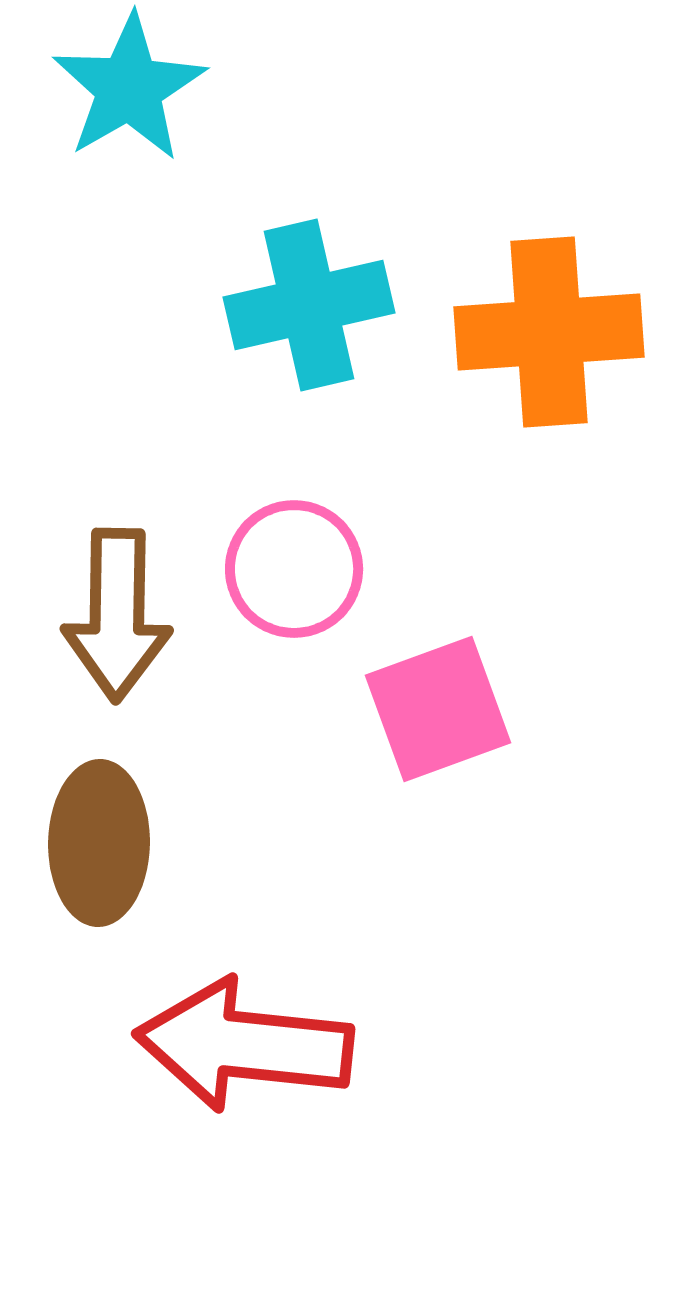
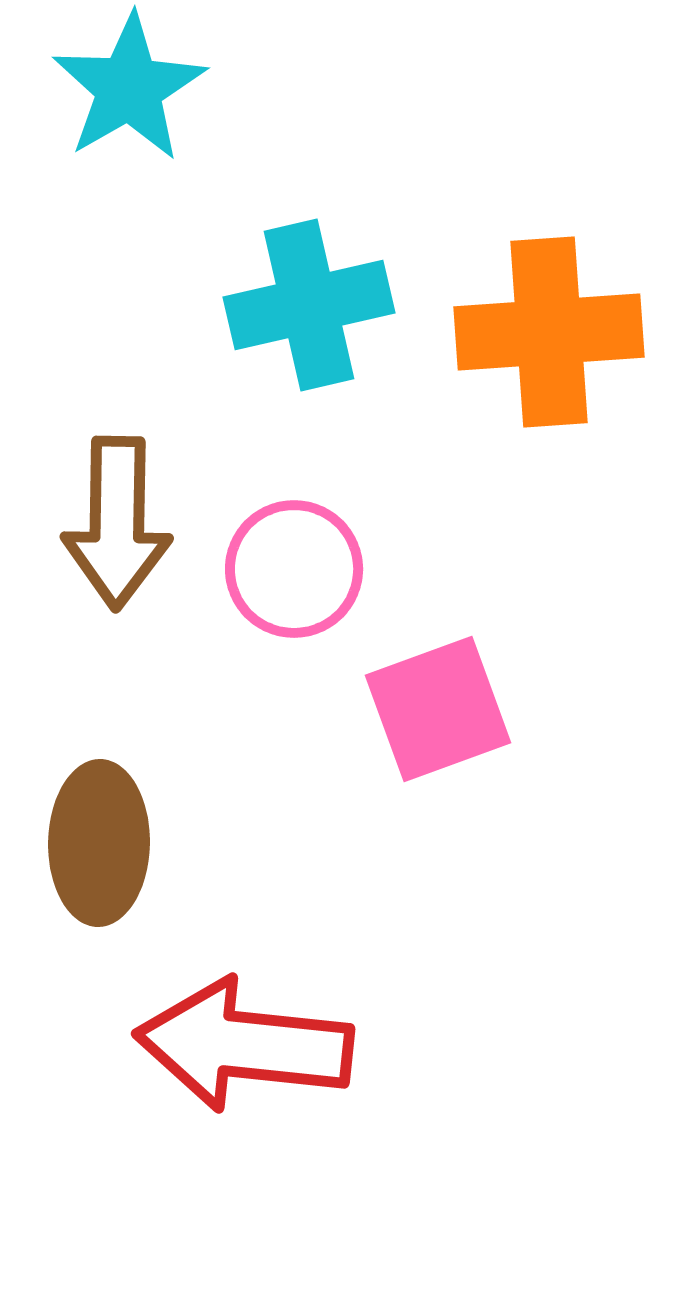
brown arrow: moved 92 px up
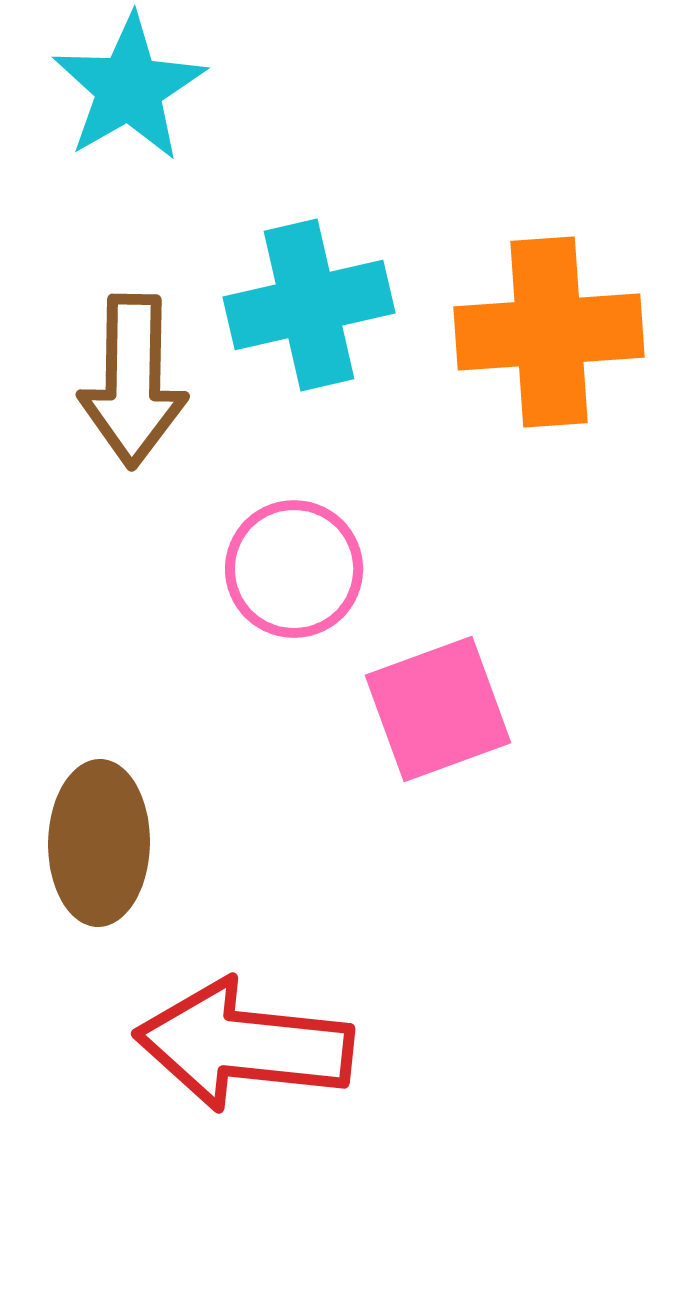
brown arrow: moved 16 px right, 142 px up
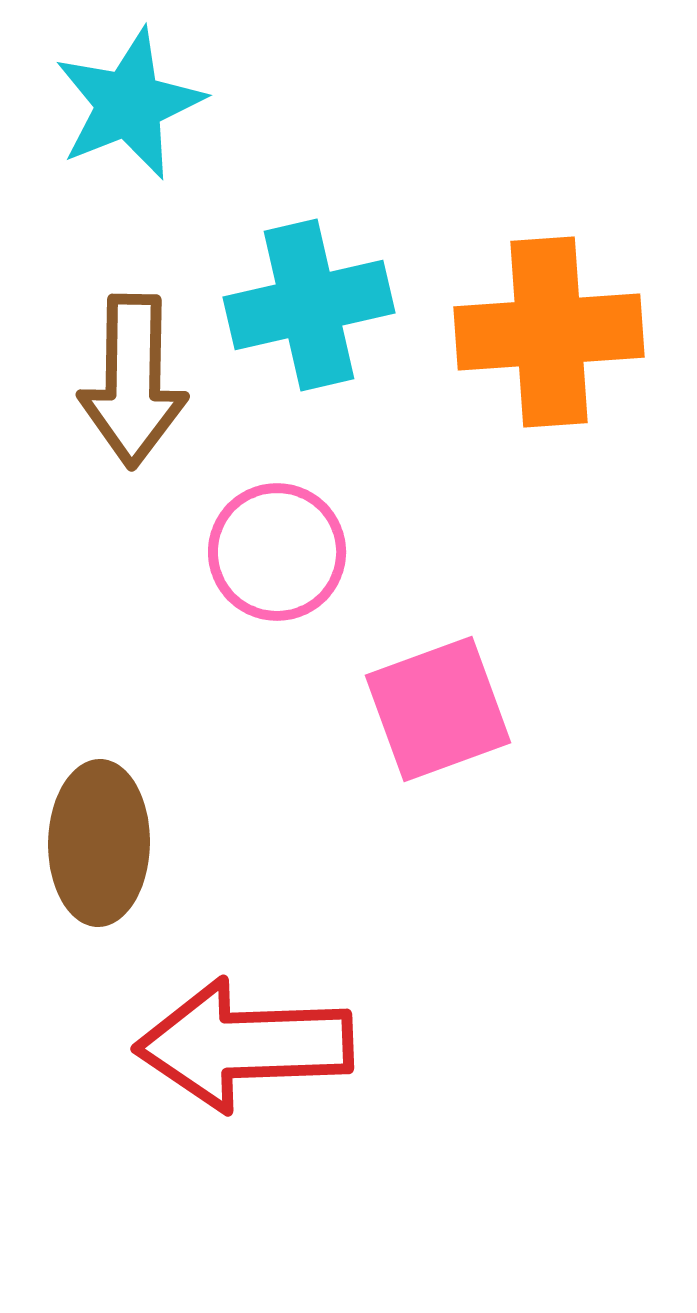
cyan star: moved 16 px down; rotated 8 degrees clockwise
pink circle: moved 17 px left, 17 px up
red arrow: rotated 8 degrees counterclockwise
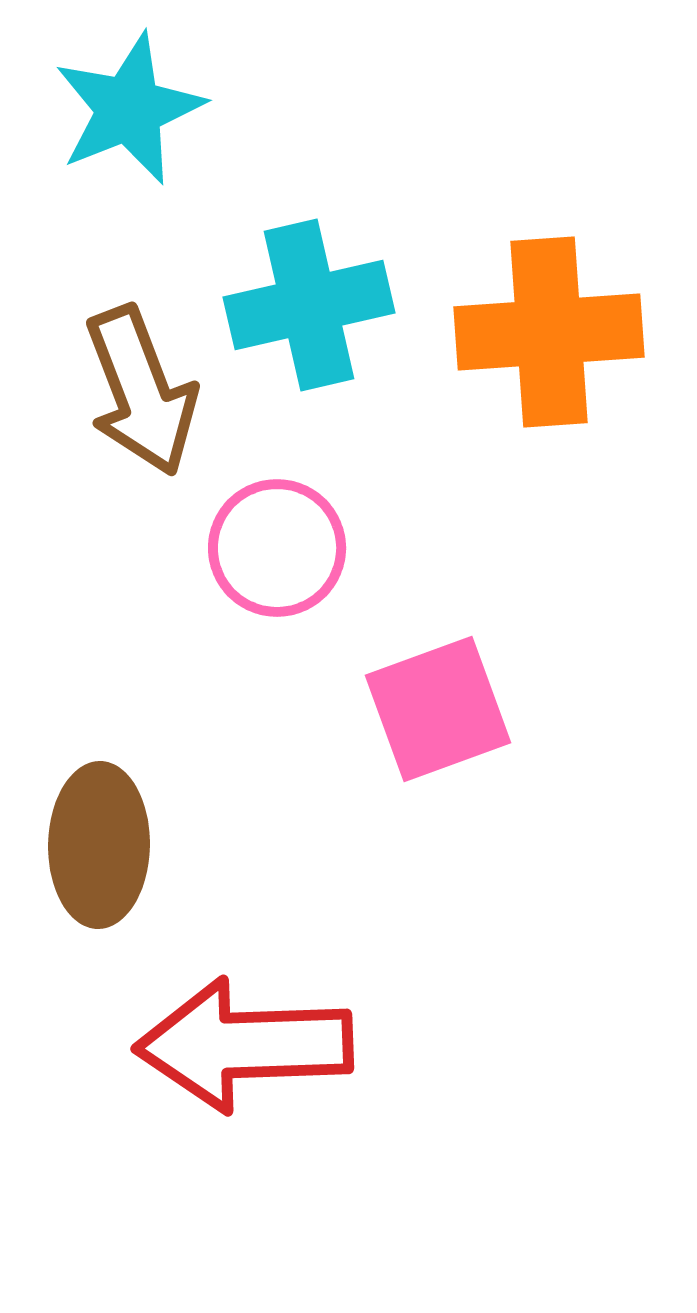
cyan star: moved 5 px down
brown arrow: moved 8 px right, 10 px down; rotated 22 degrees counterclockwise
pink circle: moved 4 px up
brown ellipse: moved 2 px down
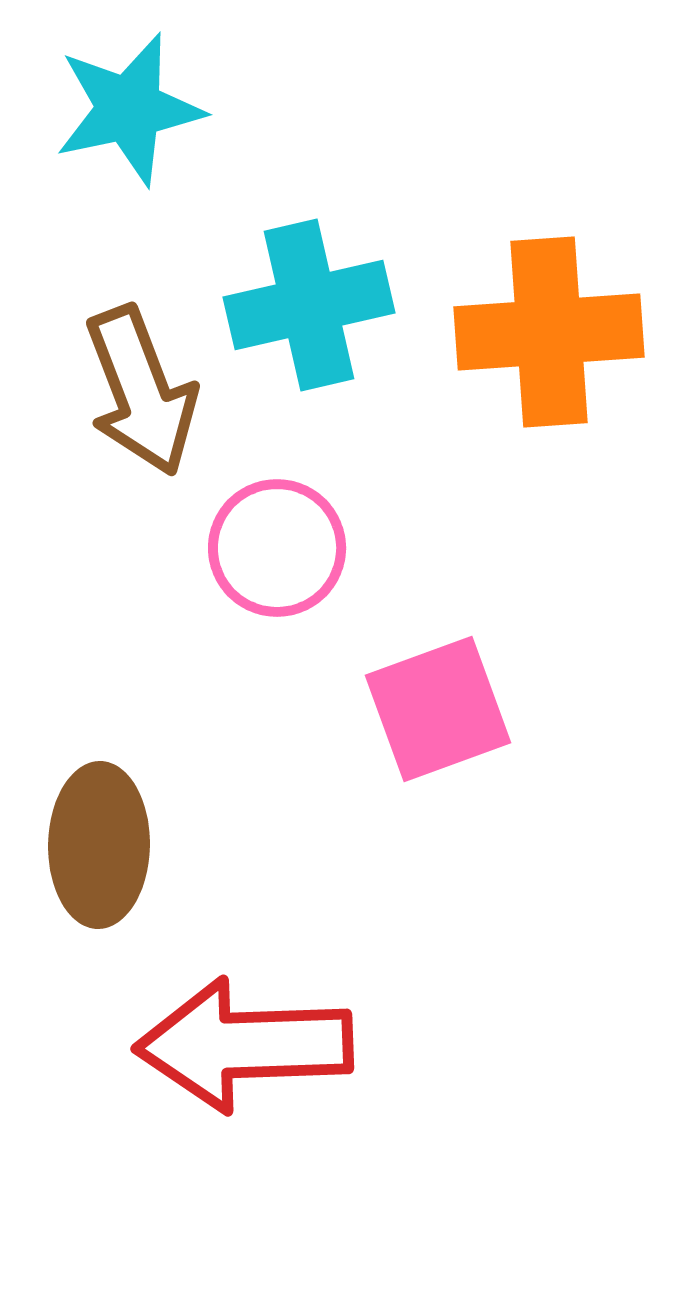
cyan star: rotated 10 degrees clockwise
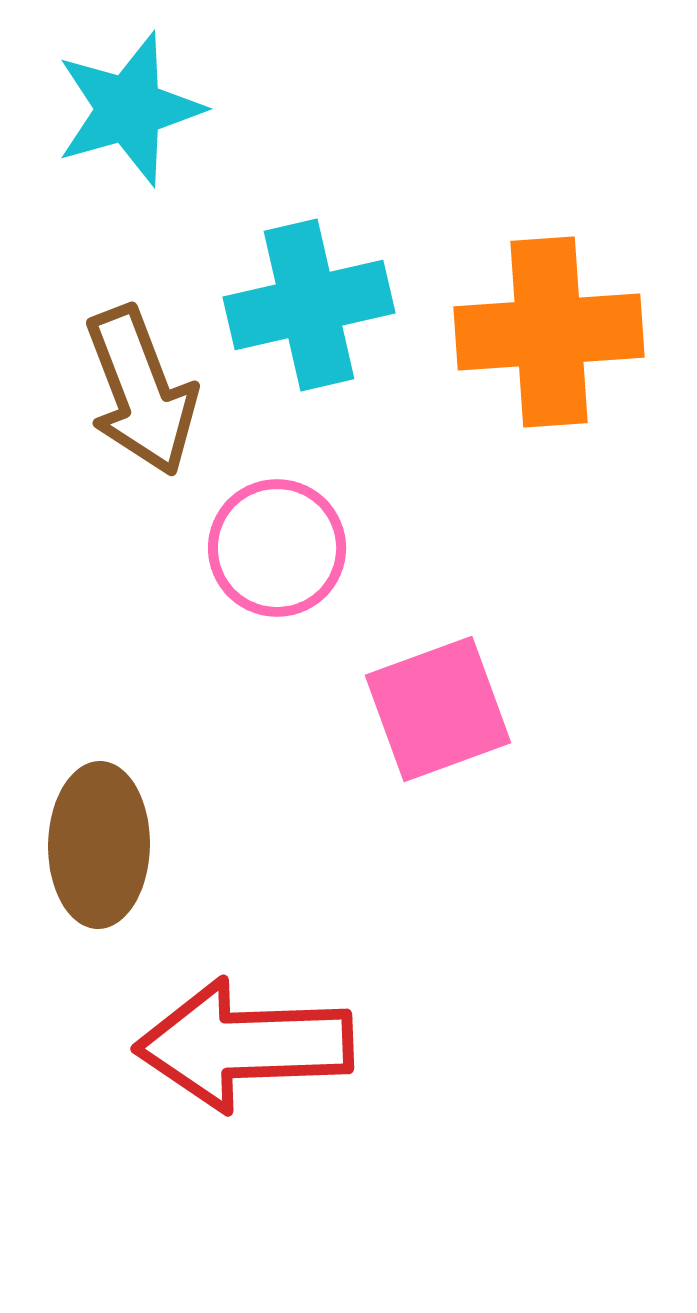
cyan star: rotated 4 degrees counterclockwise
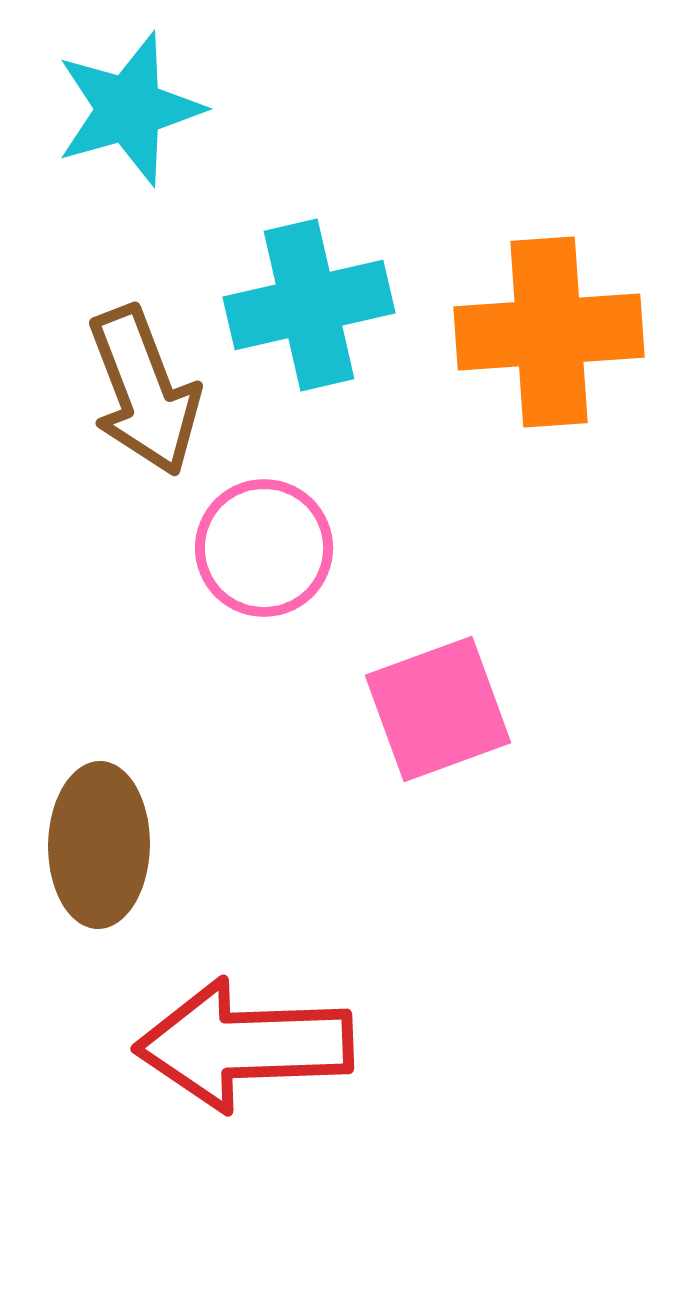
brown arrow: moved 3 px right
pink circle: moved 13 px left
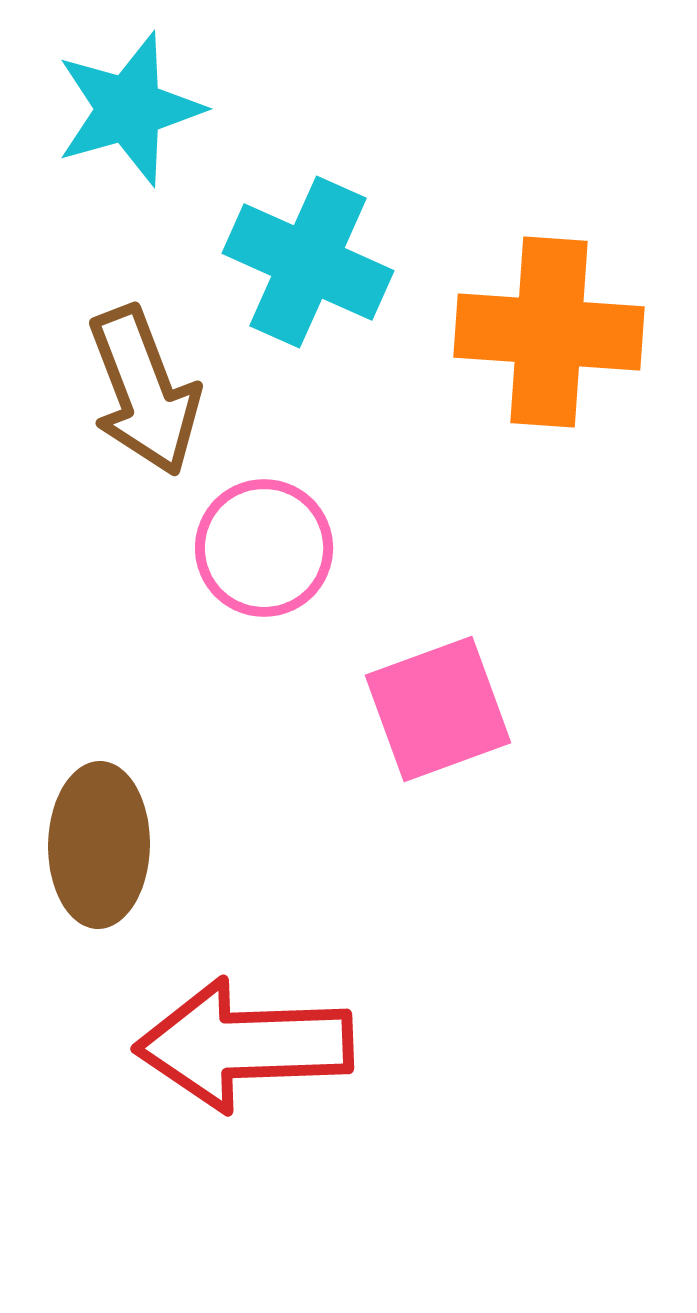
cyan cross: moved 1 px left, 43 px up; rotated 37 degrees clockwise
orange cross: rotated 8 degrees clockwise
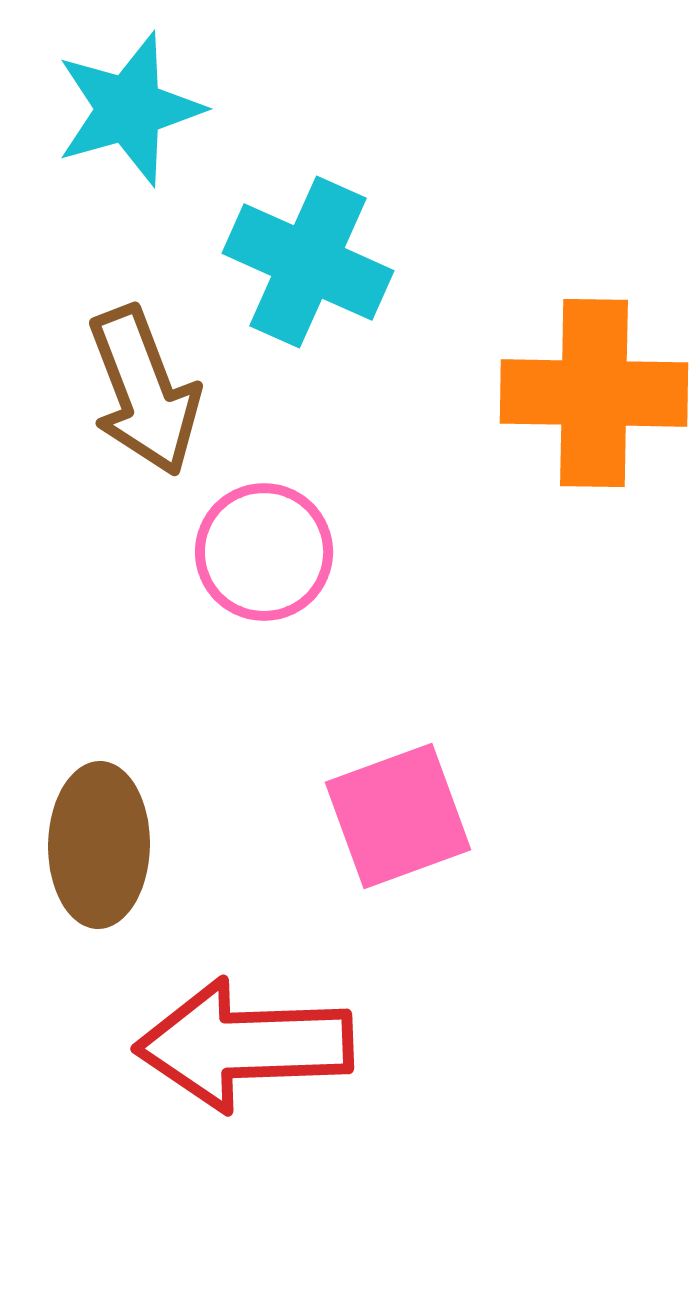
orange cross: moved 45 px right, 61 px down; rotated 3 degrees counterclockwise
pink circle: moved 4 px down
pink square: moved 40 px left, 107 px down
